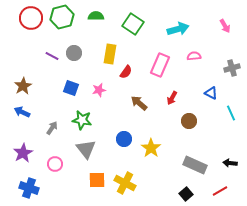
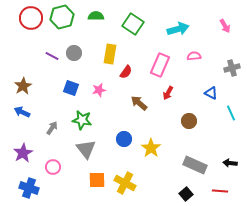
red arrow: moved 4 px left, 5 px up
pink circle: moved 2 px left, 3 px down
red line: rotated 35 degrees clockwise
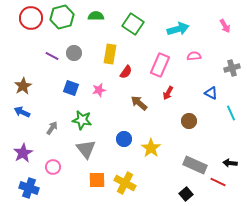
red line: moved 2 px left, 9 px up; rotated 21 degrees clockwise
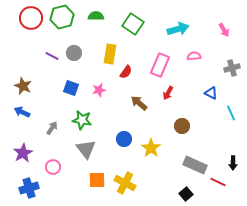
pink arrow: moved 1 px left, 4 px down
brown star: rotated 18 degrees counterclockwise
brown circle: moved 7 px left, 5 px down
black arrow: moved 3 px right; rotated 96 degrees counterclockwise
blue cross: rotated 36 degrees counterclockwise
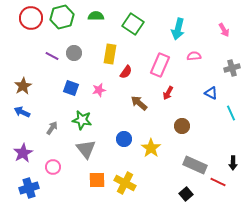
cyan arrow: rotated 120 degrees clockwise
brown star: rotated 18 degrees clockwise
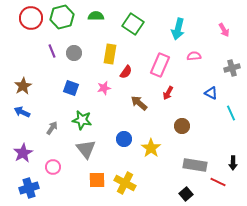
purple line: moved 5 px up; rotated 40 degrees clockwise
pink star: moved 5 px right, 2 px up
gray rectangle: rotated 15 degrees counterclockwise
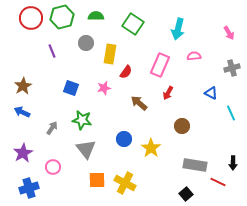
pink arrow: moved 5 px right, 3 px down
gray circle: moved 12 px right, 10 px up
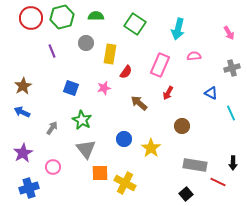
green square: moved 2 px right
green star: rotated 18 degrees clockwise
orange square: moved 3 px right, 7 px up
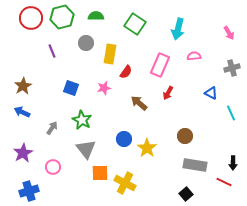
brown circle: moved 3 px right, 10 px down
yellow star: moved 4 px left
red line: moved 6 px right
blue cross: moved 3 px down
